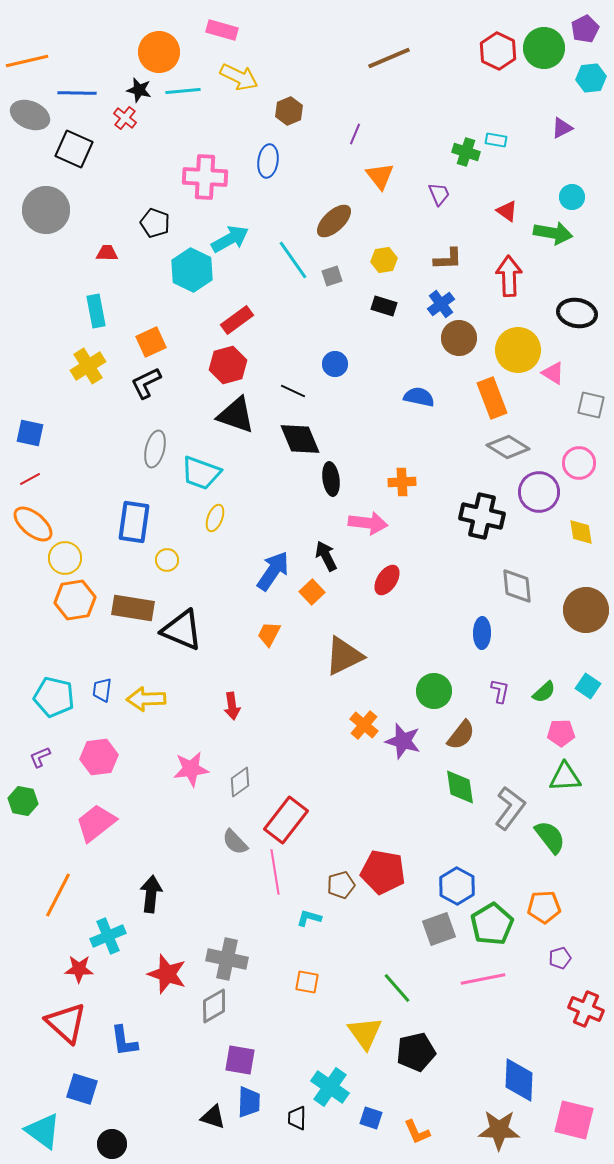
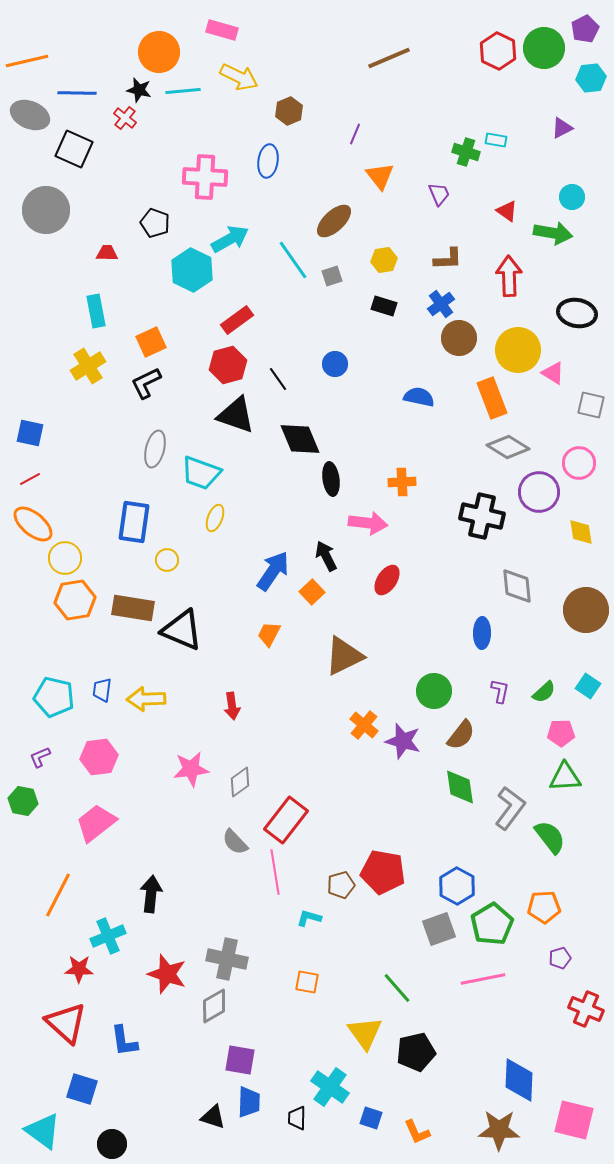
black line at (293, 391): moved 15 px left, 12 px up; rotated 30 degrees clockwise
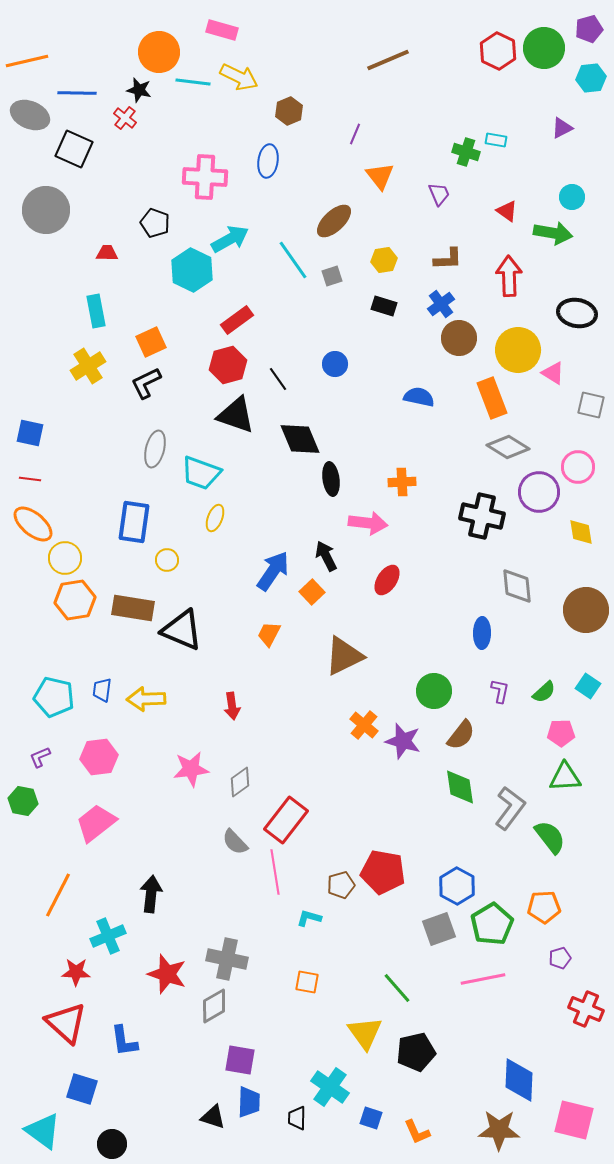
purple pentagon at (585, 29): moved 4 px right; rotated 12 degrees clockwise
brown line at (389, 58): moved 1 px left, 2 px down
cyan line at (183, 91): moved 10 px right, 9 px up; rotated 12 degrees clockwise
pink circle at (579, 463): moved 1 px left, 4 px down
red line at (30, 479): rotated 35 degrees clockwise
red star at (79, 969): moved 3 px left, 3 px down
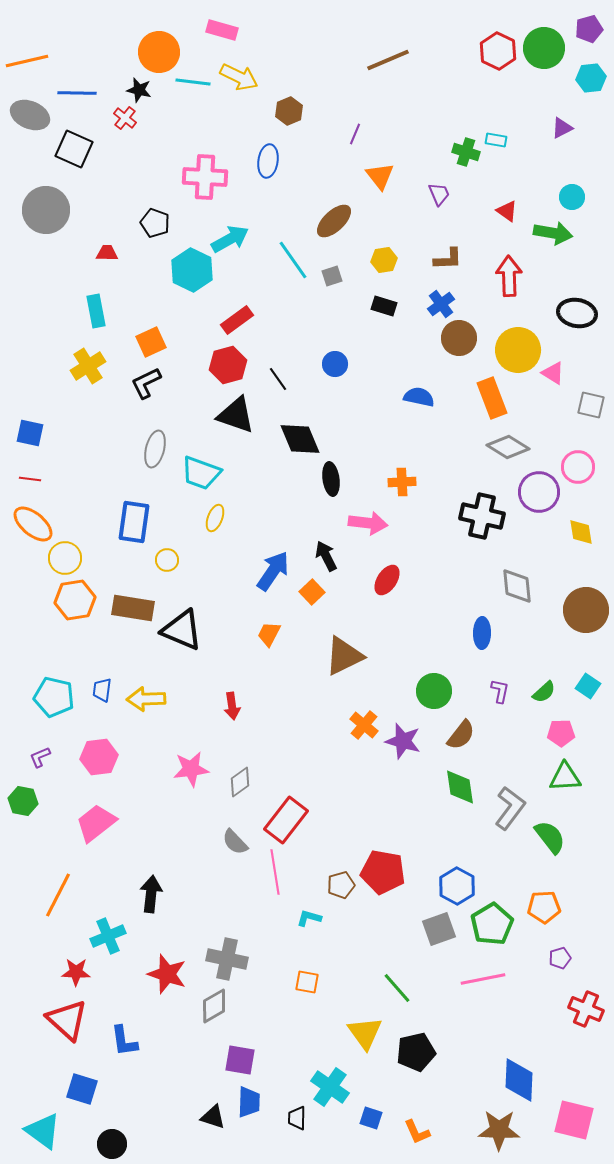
red triangle at (66, 1023): moved 1 px right, 3 px up
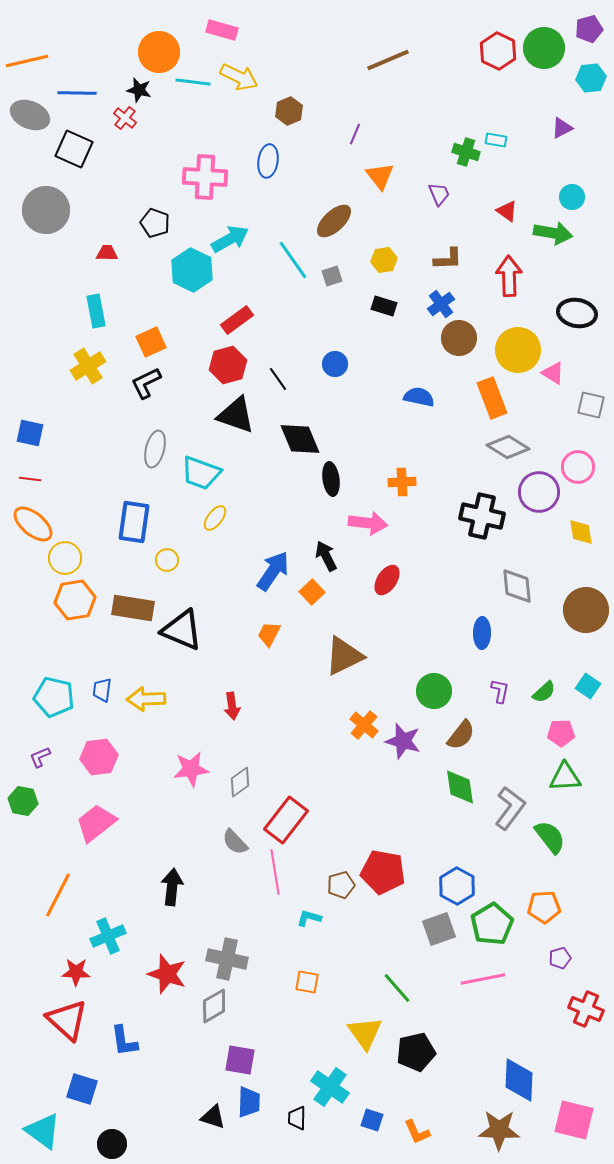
yellow ellipse at (215, 518): rotated 16 degrees clockwise
black arrow at (151, 894): moved 21 px right, 7 px up
blue square at (371, 1118): moved 1 px right, 2 px down
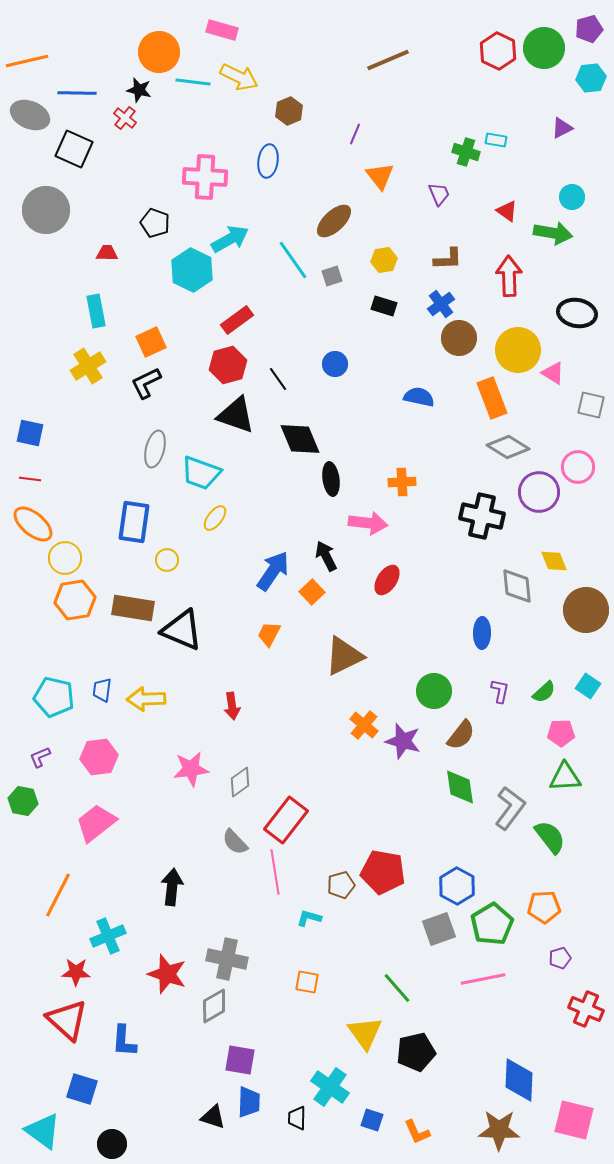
yellow diamond at (581, 532): moved 27 px left, 29 px down; rotated 12 degrees counterclockwise
blue L-shape at (124, 1041): rotated 12 degrees clockwise
